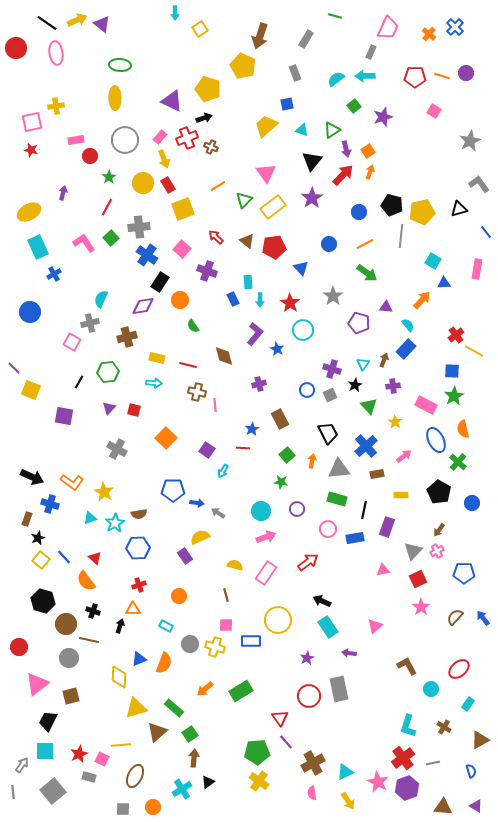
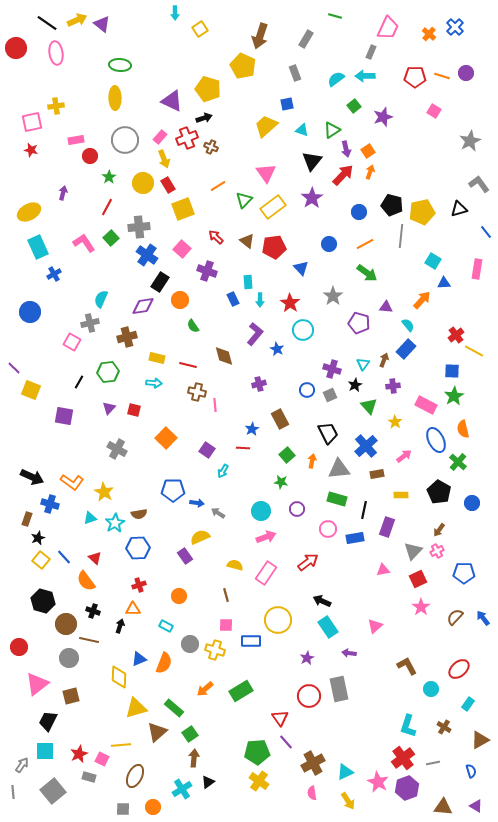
yellow cross at (215, 647): moved 3 px down
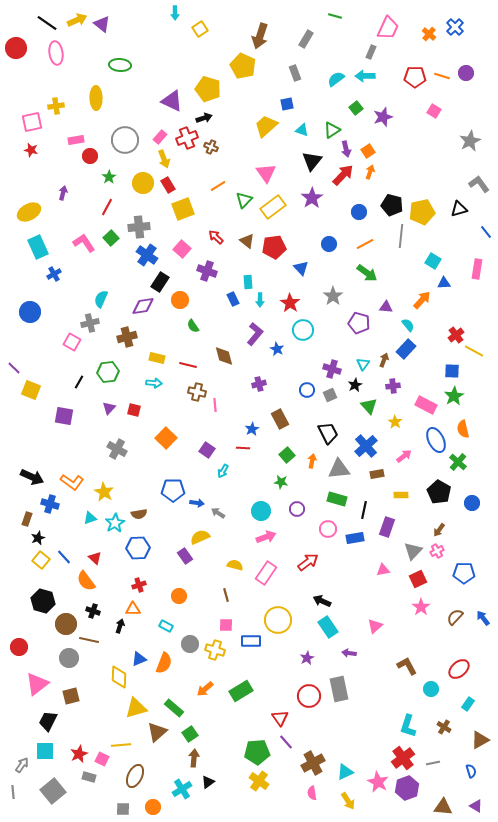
yellow ellipse at (115, 98): moved 19 px left
green square at (354, 106): moved 2 px right, 2 px down
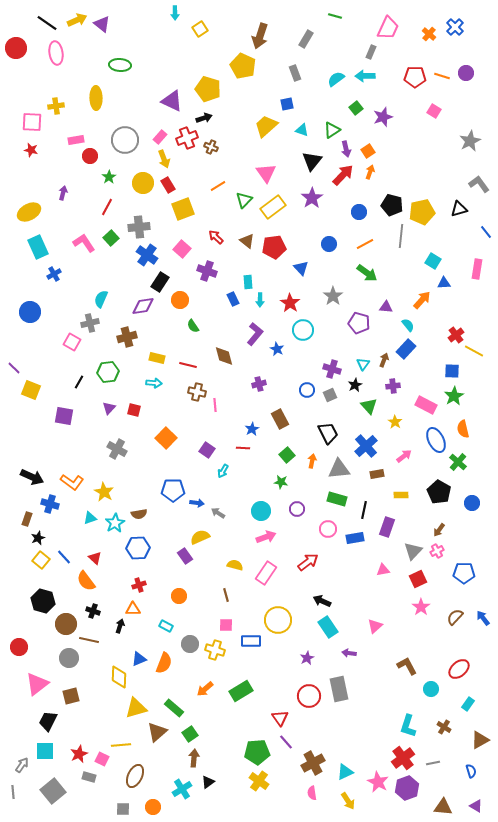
pink square at (32, 122): rotated 15 degrees clockwise
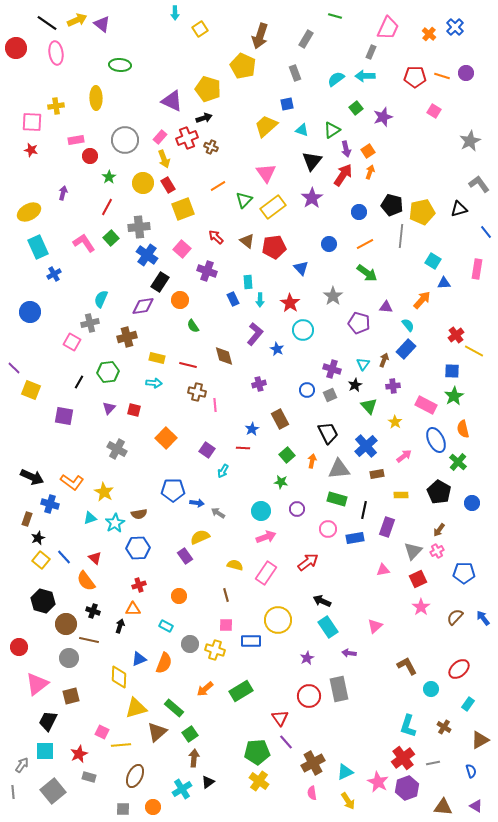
red arrow at (343, 175): rotated 10 degrees counterclockwise
pink square at (102, 759): moved 27 px up
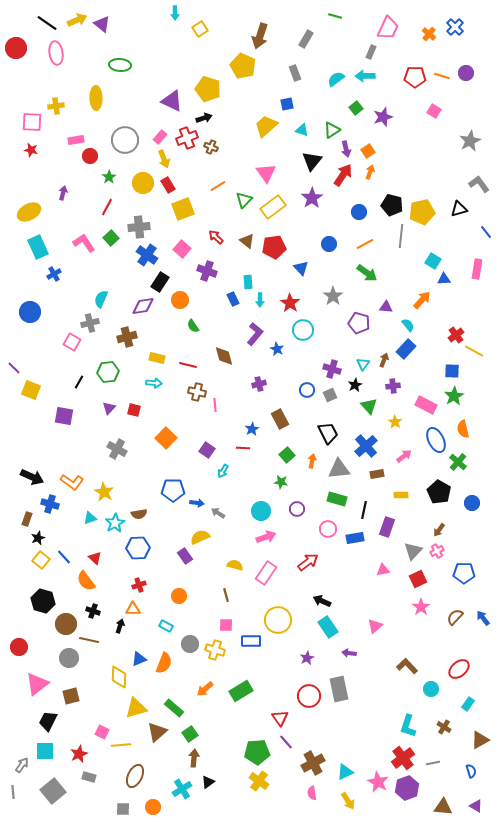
blue triangle at (444, 283): moved 4 px up
brown L-shape at (407, 666): rotated 15 degrees counterclockwise
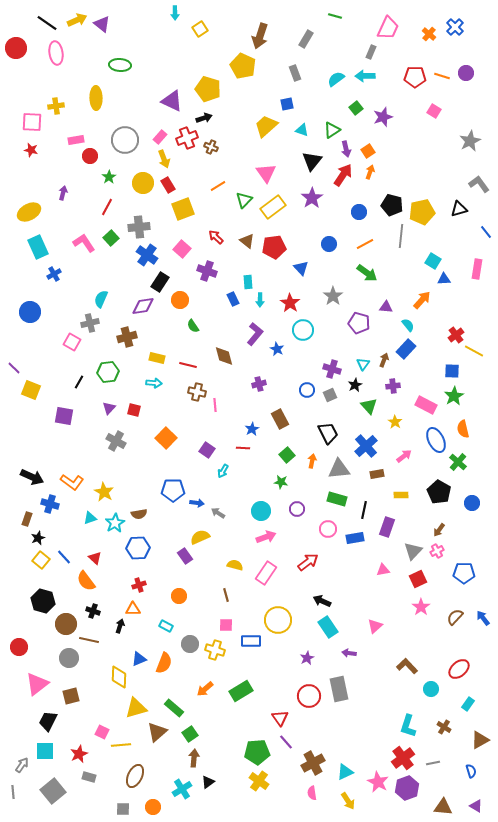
gray cross at (117, 449): moved 1 px left, 8 px up
